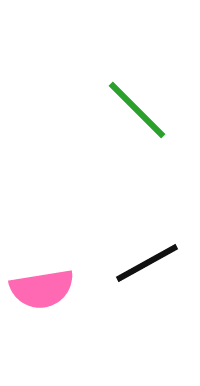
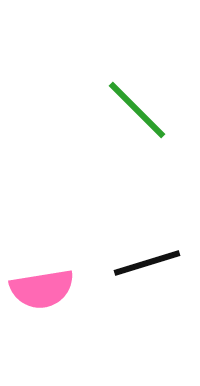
black line: rotated 12 degrees clockwise
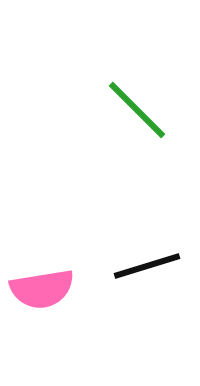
black line: moved 3 px down
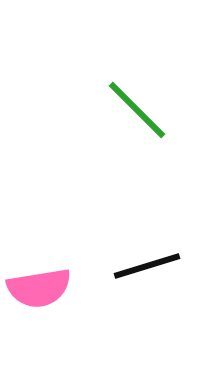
pink semicircle: moved 3 px left, 1 px up
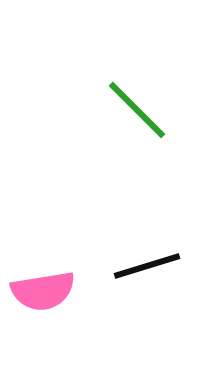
pink semicircle: moved 4 px right, 3 px down
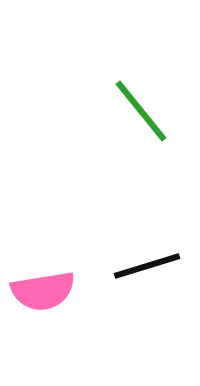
green line: moved 4 px right, 1 px down; rotated 6 degrees clockwise
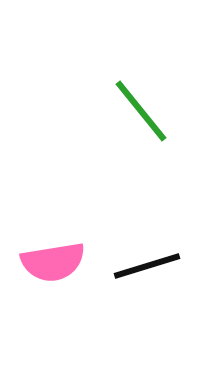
pink semicircle: moved 10 px right, 29 px up
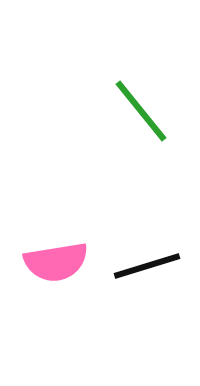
pink semicircle: moved 3 px right
